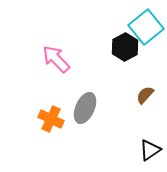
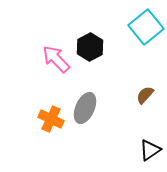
black hexagon: moved 35 px left
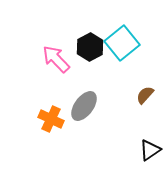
cyan square: moved 24 px left, 16 px down
gray ellipse: moved 1 px left, 2 px up; rotated 12 degrees clockwise
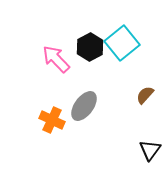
orange cross: moved 1 px right, 1 px down
black triangle: rotated 20 degrees counterclockwise
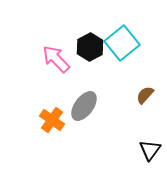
orange cross: rotated 10 degrees clockwise
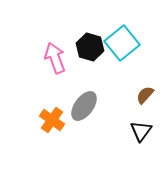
black hexagon: rotated 16 degrees counterclockwise
pink arrow: moved 1 px left, 1 px up; rotated 24 degrees clockwise
black triangle: moved 9 px left, 19 px up
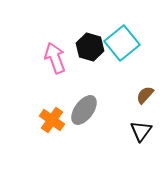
gray ellipse: moved 4 px down
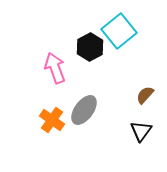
cyan square: moved 3 px left, 12 px up
black hexagon: rotated 16 degrees clockwise
pink arrow: moved 10 px down
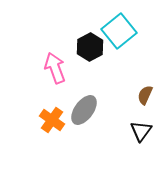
brown semicircle: rotated 18 degrees counterclockwise
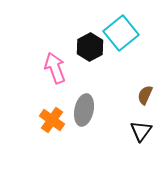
cyan square: moved 2 px right, 2 px down
gray ellipse: rotated 24 degrees counterclockwise
